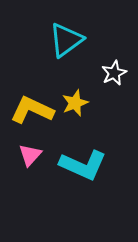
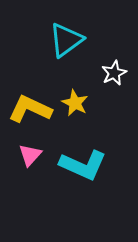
yellow star: rotated 24 degrees counterclockwise
yellow L-shape: moved 2 px left, 1 px up
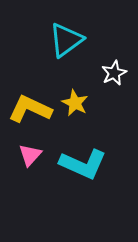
cyan L-shape: moved 1 px up
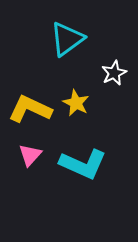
cyan triangle: moved 1 px right, 1 px up
yellow star: moved 1 px right
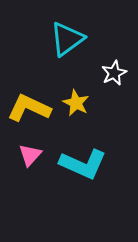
yellow L-shape: moved 1 px left, 1 px up
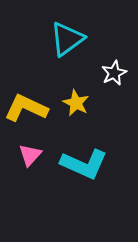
yellow L-shape: moved 3 px left
cyan L-shape: moved 1 px right
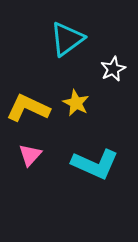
white star: moved 1 px left, 4 px up
yellow L-shape: moved 2 px right
cyan L-shape: moved 11 px right
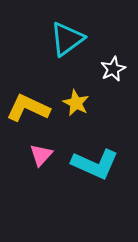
pink triangle: moved 11 px right
